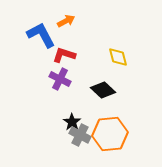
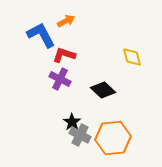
yellow diamond: moved 14 px right
orange hexagon: moved 3 px right, 4 px down
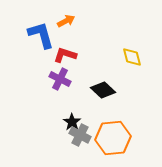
blue L-shape: rotated 12 degrees clockwise
red L-shape: moved 1 px right
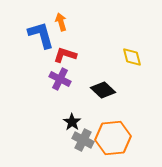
orange arrow: moved 5 px left, 1 px down; rotated 78 degrees counterclockwise
gray cross: moved 3 px right, 5 px down
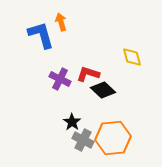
red L-shape: moved 23 px right, 19 px down
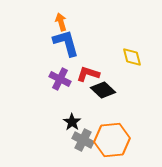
blue L-shape: moved 25 px right, 8 px down
orange hexagon: moved 1 px left, 2 px down
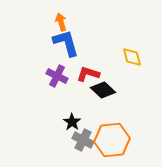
purple cross: moved 3 px left, 3 px up
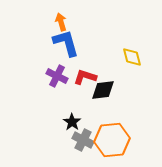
red L-shape: moved 3 px left, 3 px down
black diamond: rotated 50 degrees counterclockwise
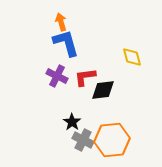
red L-shape: rotated 25 degrees counterclockwise
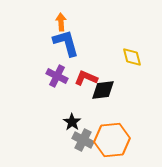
orange arrow: rotated 12 degrees clockwise
red L-shape: moved 1 px right, 1 px down; rotated 30 degrees clockwise
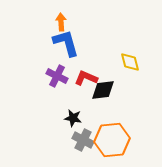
yellow diamond: moved 2 px left, 5 px down
black star: moved 1 px right, 4 px up; rotated 24 degrees counterclockwise
